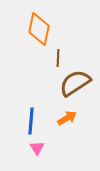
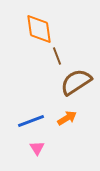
orange diamond: rotated 20 degrees counterclockwise
brown line: moved 1 px left, 2 px up; rotated 24 degrees counterclockwise
brown semicircle: moved 1 px right, 1 px up
blue line: rotated 64 degrees clockwise
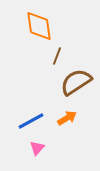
orange diamond: moved 3 px up
brown line: rotated 42 degrees clockwise
blue line: rotated 8 degrees counterclockwise
pink triangle: rotated 14 degrees clockwise
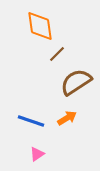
orange diamond: moved 1 px right
brown line: moved 2 px up; rotated 24 degrees clockwise
blue line: rotated 48 degrees clockwise
pink triangle: moved 6 px down; rotated 14 degrees clockwise
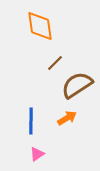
brown line: moved 2 px left, 9 px down
brown semicircle: moved 1 px right, 3 px down
blue line: rotated 72 degrees clockwise
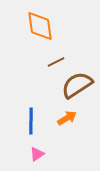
brown line: moved 1 px right, 1 px up; rotated 18 degrees clockwise
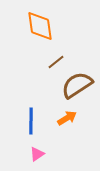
brown line: rotated 12 degrees counterclockwise
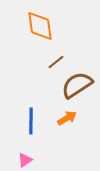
pink triangle: moved 12 px left, 6 px down
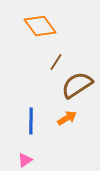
orange diamond: rotated 28 degrees counterclockwise
brown line: rotated 18 degrees counterclockwise
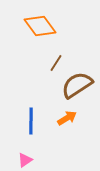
brown line: moved 1 px down
